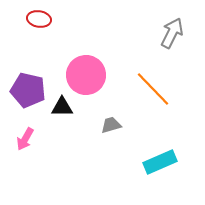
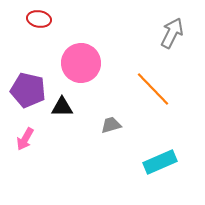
pink circle: moved 5 px left, 12 px up
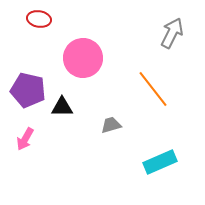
pink circle: moved 2 px right, 5 px up
orange line: rotated 6 degrees clockwise
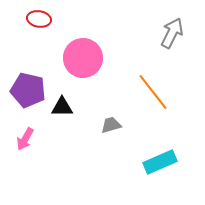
orange line: moved 3 px down
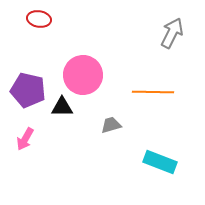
pink circle: moved 17 px down
orange line: rotated 51 degrees counterclockwise
cyan rectangle: rotated 44 degrees clockwise
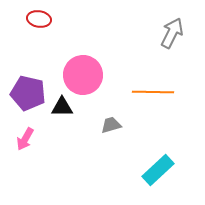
purple pentagon: moved 3 px down
cyan rectangle: moved 2 px left, 8 px down; rotated 64 degrees counterclockwise
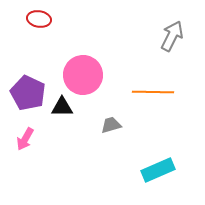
gray arrow: moved 3 px down
purple pentagon: rotated 12 degrees clockwise
cyan rectangle: rotated 20 degrees clockwise
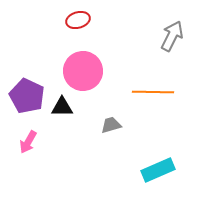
red ellipse: moved 39 px right, 1 px down; rotated 25 degrees counterclockwise
pink circle: moved 4 px up
purple pentagon: moved 1 px left, 3 px down
pink arrow: moved 3 px right, 3 px down
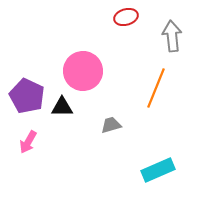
red ellipse: moved 48 px right, 3 px up
gray arrow: rotated 32 degrees counterclockwise
orange line: moved 3 px right, 4 px up; rotated 69 degrees counterclockwise
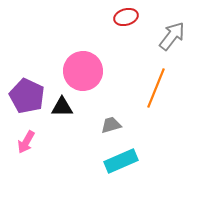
gray arrow: rotated 44 degrees clockwise
pink arrow: moved 2 px left
cyan rectangle: moved 37 px left, 9 px up
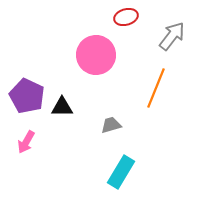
pink circle: moved 13 px right, 16 px up
cyan rectangle: moved 11 px down; rotated 36 degrees counterclockwise
